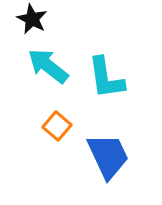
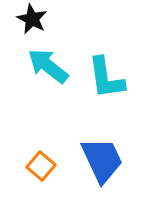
orange square: moved 16 px left, 40 px down
blue trapezoid: moved 6 px left, 4 px down
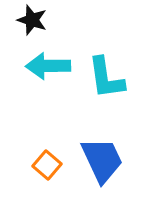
black star: moved 1 px down; rotated 8 degrees counterclockwise
cyan arrow: rotated 39 degrees counterclockwise
orange square: moved 6 px right, 1 px up
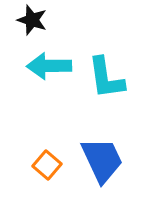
cyan arrow: moved 1 px right
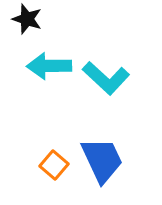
black star: moved 5 px left, 1 px up
cyan L-shape: rotated 39 degrees counterclockwise
orange square: moved 7 px right
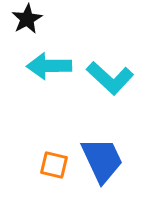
black star: rotated 24 degrees clockwise
cyan L-shape: moved 4 px right
orange square: rotated 28 degrees counterclockwise
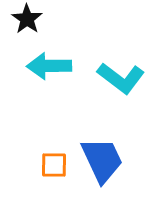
black star: rotated 8 degrees counterclockwise
cyan L-shape: moved 11 px right; rotated 6 degrees counterclockwise
orange square: rotated 12 degrees counterclockwise
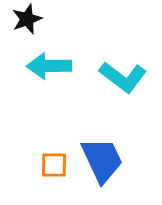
black star: rotated 16 degrees clockwise
cyan L-shape: moved 2 px right, 1 px up
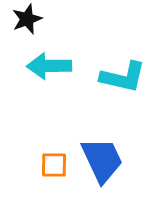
cyan L-shape: rotated 24 degrees counterclockwise
